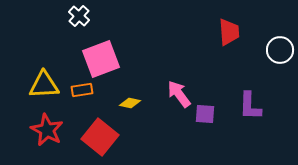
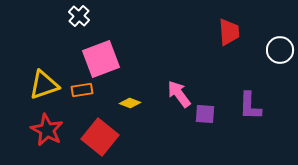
yellow triangle: rotated 16 degrees counterclockwise
yellow diamond: rotated 10 degrees clockwise
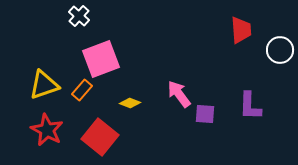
red trapezoid: moved 12 px right, 2 px up
orange rectangle: rotated 40 degrees counterclockwise
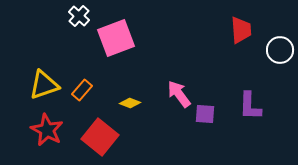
pink square: moved 15 px right, 21 px up
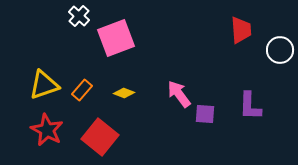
yellow diamond: moved 6 px left, 10 px up
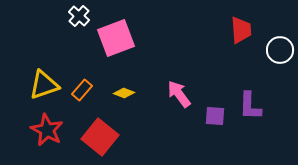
purple square: moved 10 px right, 2 px down
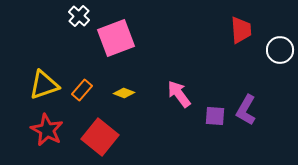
purple L-shape: moved 4 px left, 4 px down; rotated 28 degrees clockwise
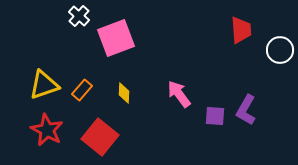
yellow diamond: rotated 70 degrees clockwise
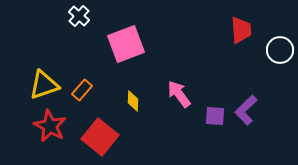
pink square: moved 10 px right, 6 px down
yellow diamond: moved 9 px right, 8 px down
purple L-shape: rotated 16 degrees clockwise
red star: moved 3 px right, 4 px up
